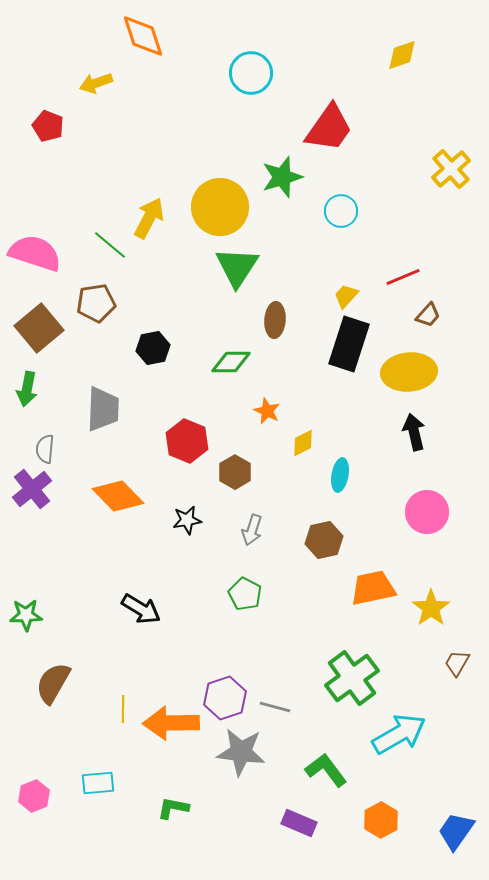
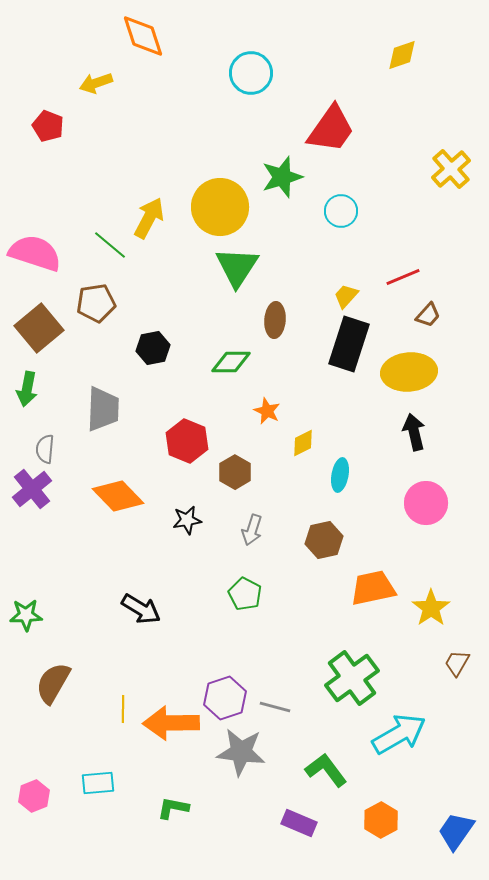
red trapezoid at (329, 128): moved 2 px right, 1 px down
pink circle at (427, 512): moved 1 px left, 9 px up
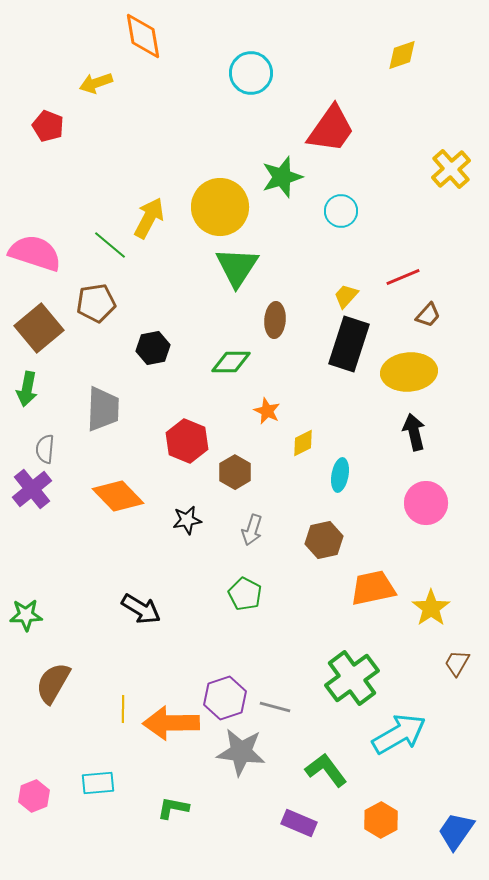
orange diamond at (143, 36): rotated 9 degrees clockwise
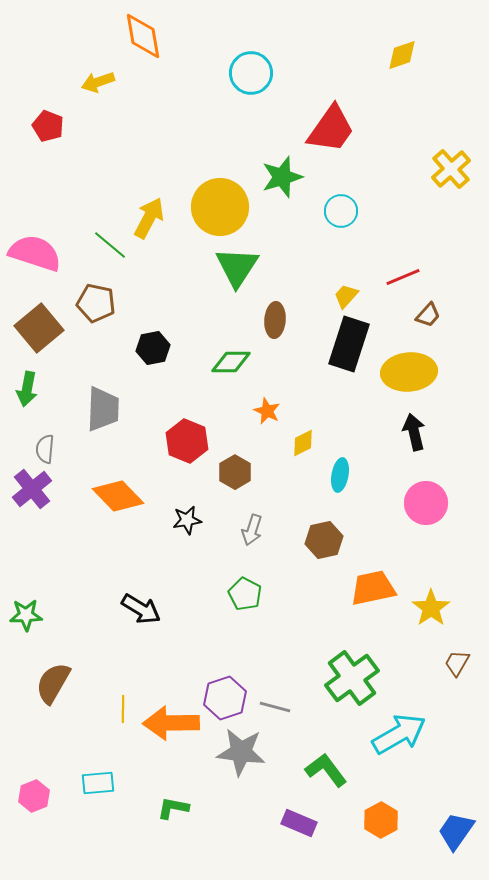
yellow arrow at (96, 83): moved 2 px right, 1 px up
brown pentagon at (96, 303): rotated 21 degrees clockwise
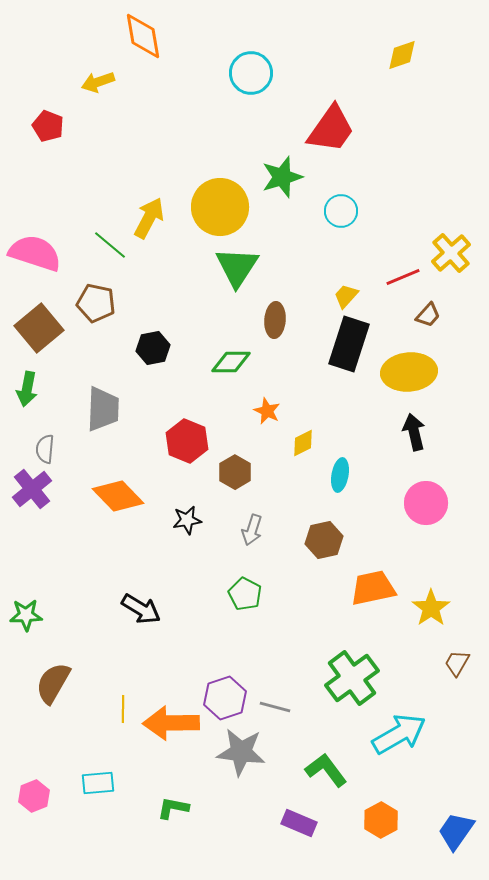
yellow cross at (451, 169): moved 84 px down
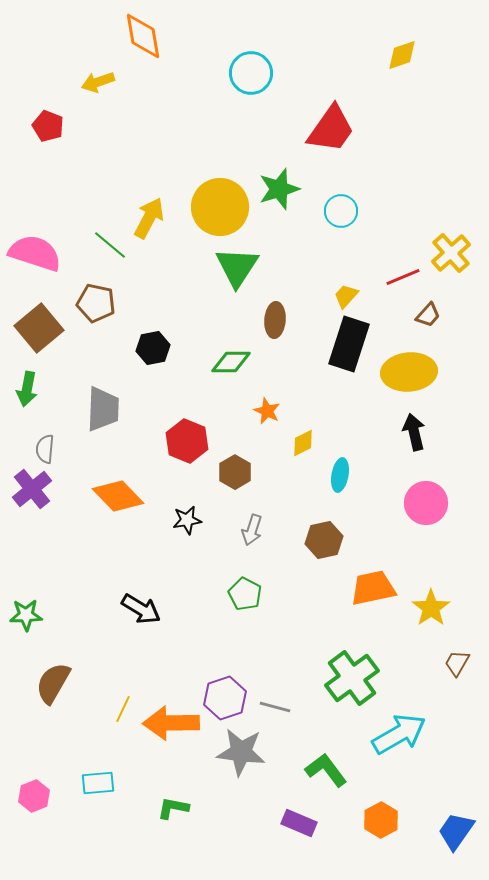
green star at (282, 177): moved 3 px left, 12 px down
yellow line at (123, 709): rotated 24 degrees clockwise
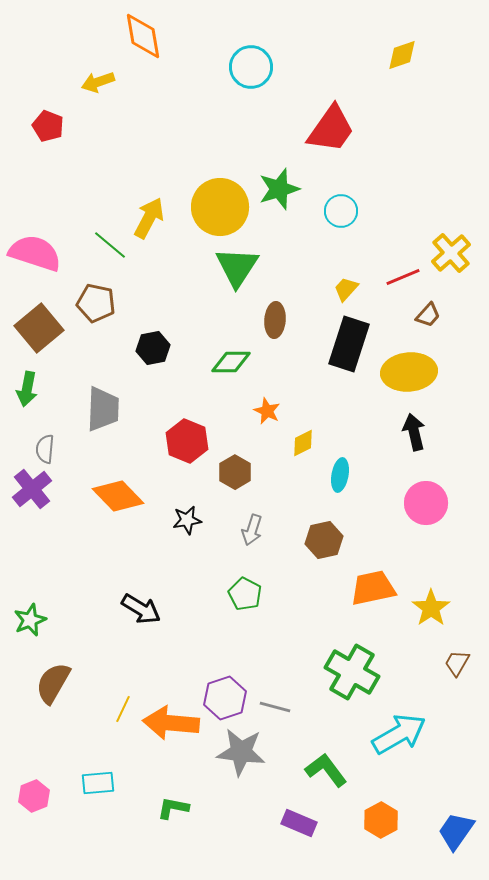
cyan circle at (251, 73): moved 6 px up
yellow trapezoid at (346, 296): moved 7 px up
green star at (26, 615): moved 4 px right, 5 px down; rotated 20 degrees counterclockwise
green cross at (352, 678): moved 6 px up; rotated 24 degrees counterclockwise
orange arrow at (171, 723): rotated 6 degrees clockwise
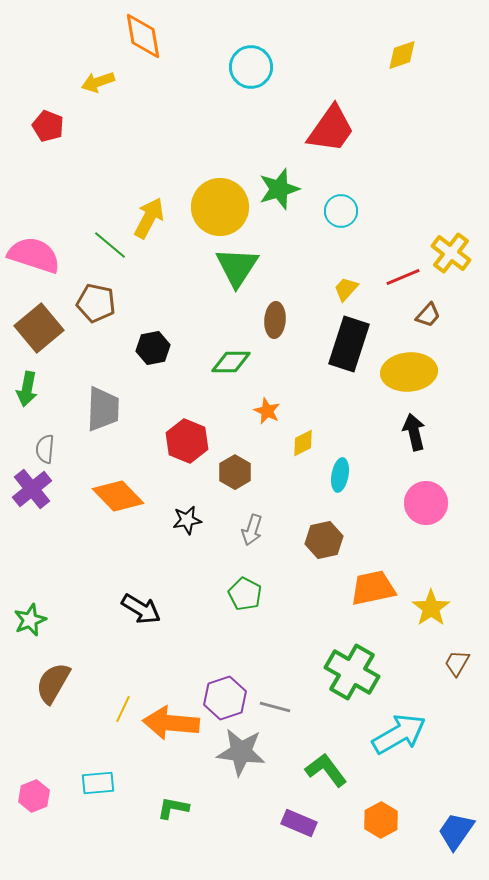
pink semicircle at (35, 253): moved 1 px left, 2 px down
yellow cross at (451, 253): rotated 12 degrees counterclockwise
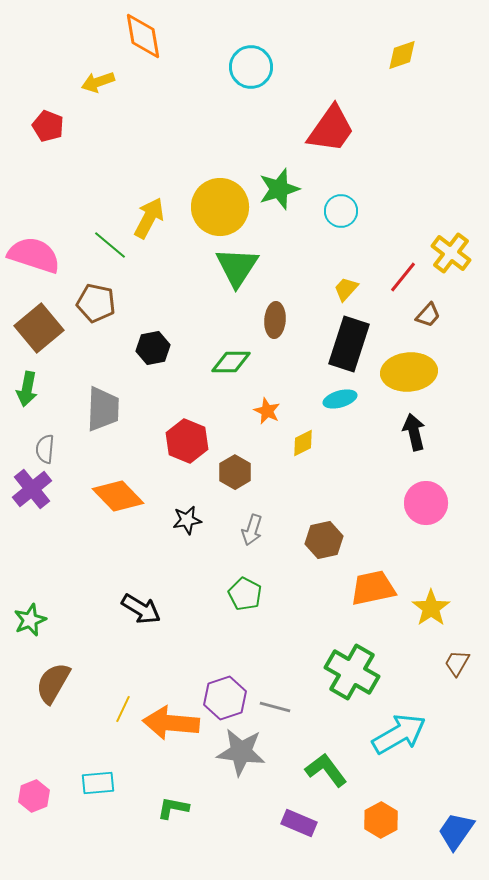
red line at (403, 277): rotated 28 degrees counterclockwise
cyan ellipse at (340, 475): moved 76 px up; rotated 64 degrees clockwise
